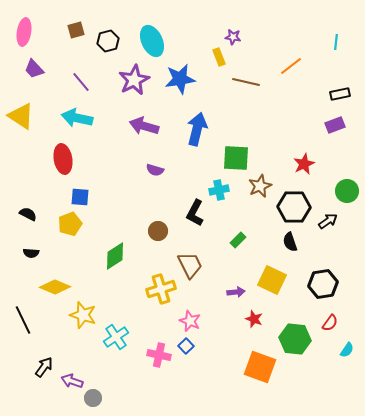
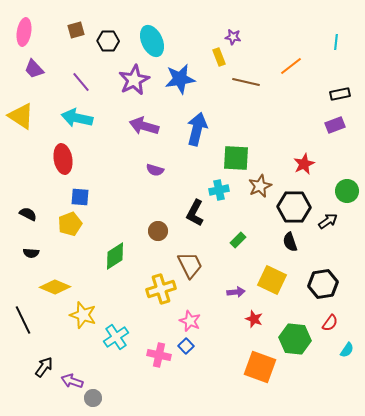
black hexagon at (108, 41): rotated 15 degrees clockwise
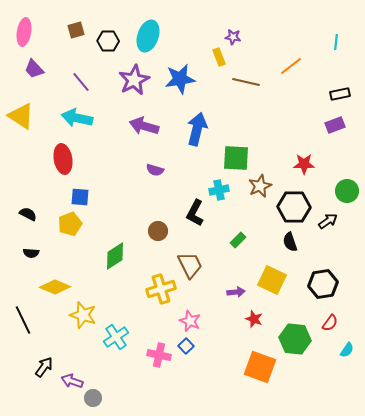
cyan ellipse at (152, 41): moved 4 px left, 5 px up; rotated 44 degrees clockwise
red star at (304, 164): rotated 25 degrees clockwise
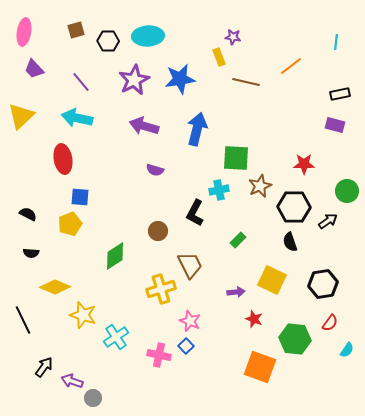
cyan ellipse at (148, 36): rotated 68 degrees clockwise
yellow triangle at (21, 116): rotated 44 degrees clockwise
purple rectangle at (335, 125): rotated 36 degrees clockwise
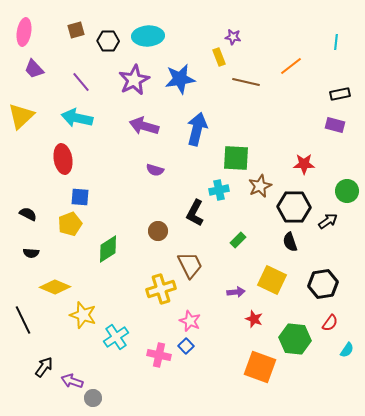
green diamond at (115, 256): moved 7 px left, 7 px up
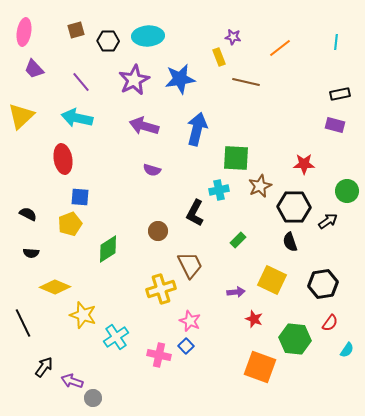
orange line at (291, 66): moved 11 px left, 18 px up
purple semicircle at (155, 170): moved 3 px left
black line at (23, 320): moved 3 px down
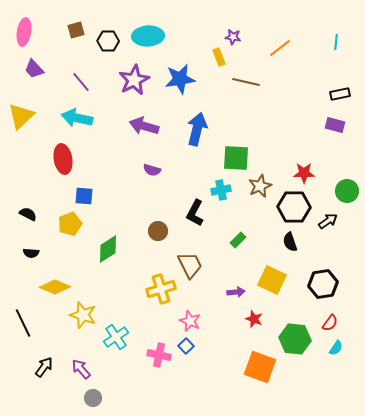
red star at (304, 164): moved 9 px down
cyan cross at (219, 190): moved 2 px right
blue square at (80, 197): moved 4 px right, 1 px up
cyan semicircle at (347, 350): moved 11 px left, 2 px up
purple arrow at (72, 381): moved 9 px right, 12 px up; rotated 30 degrees clockwise
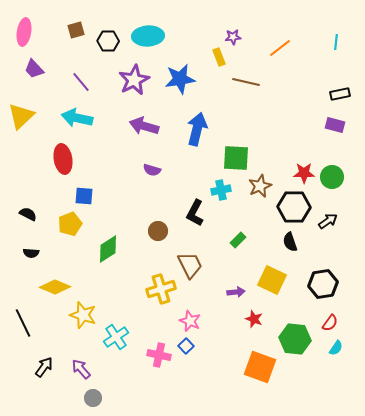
purple star at (233, 37): rotated 14 degrees counterclockwise
green circle at (347, 191): moved 15 px left, 14 px up
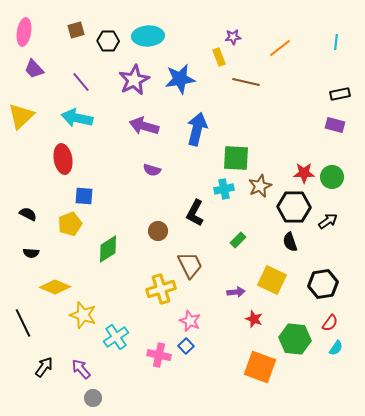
cyan cross at (221, 190): moved 3 px right, 1 px up
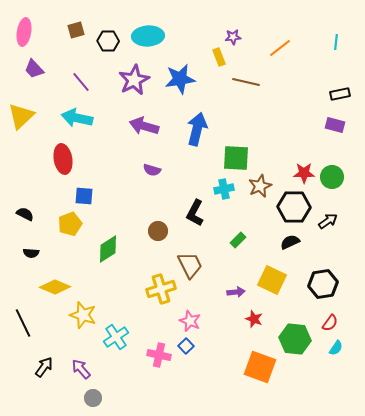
black semicircle at (28, 214): moved 3 px left
black semicircle at (290, 242): rotated 84 degrees clockwise
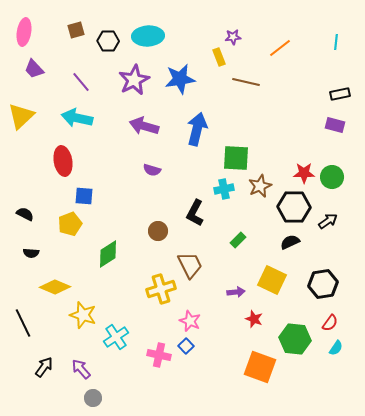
red ellipse at (63, 159): moved 2 px down
green diamond at (108, 249): moved 5 px down
